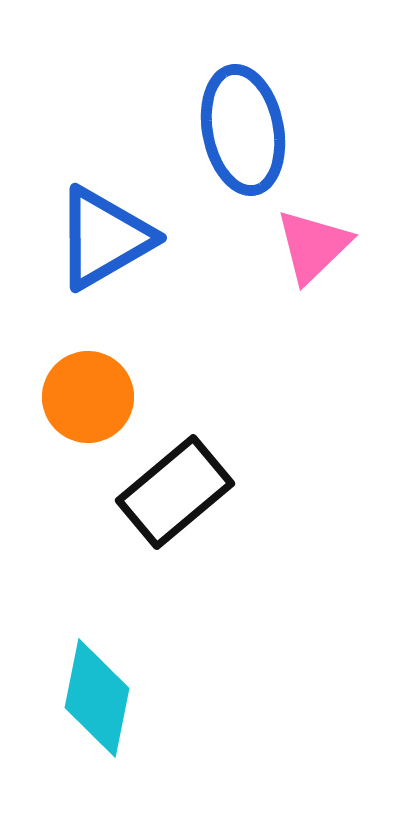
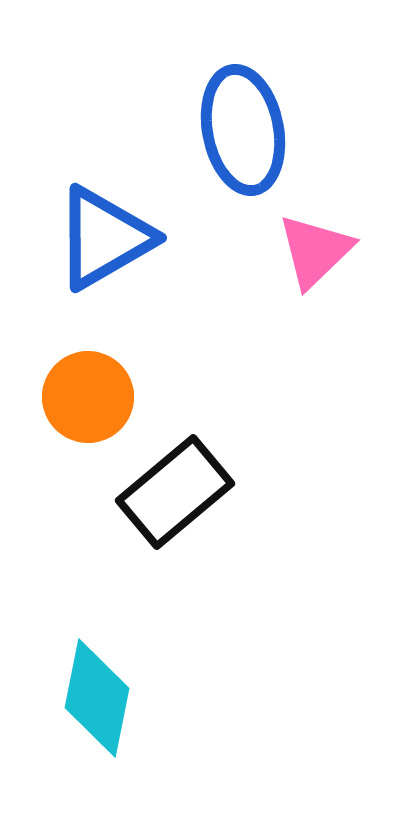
pink triangle: moved 2 px right, 5 px down
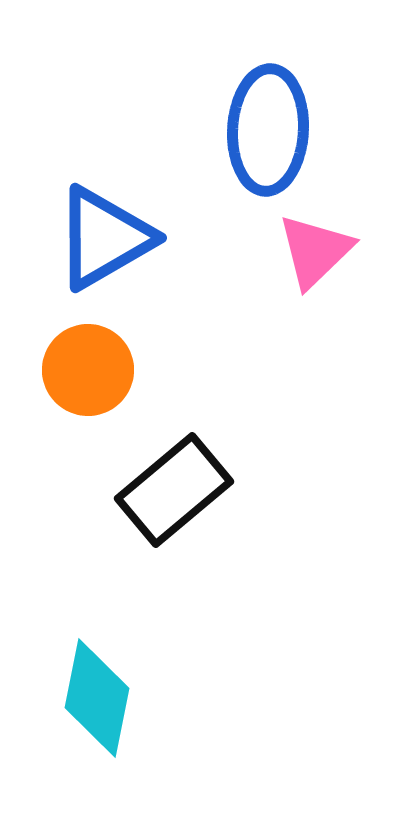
blue ellipse: moved 25 px right; rotated 14 degrees clockwise
orange circle: moved 27 px up
black rectangle: moved 1 px left, 2 px up
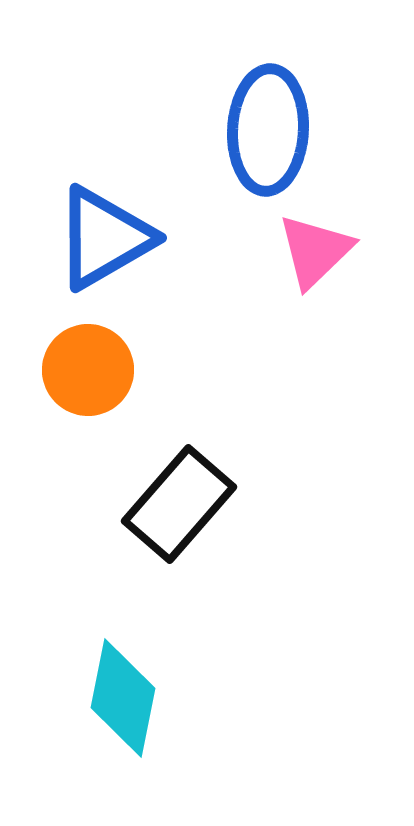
black rectangle: moved 5 px right, 14 px down; rotated 9 degrees counterclockwise
cyan diamond: moved 26 px right
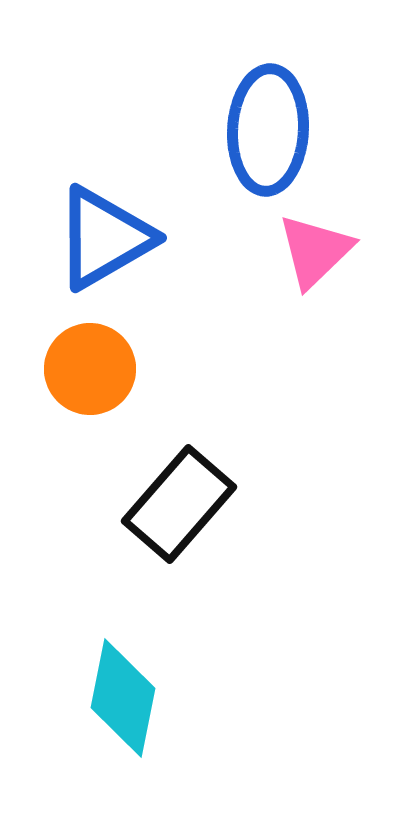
orange circle: moved 2 px right, 1 px up
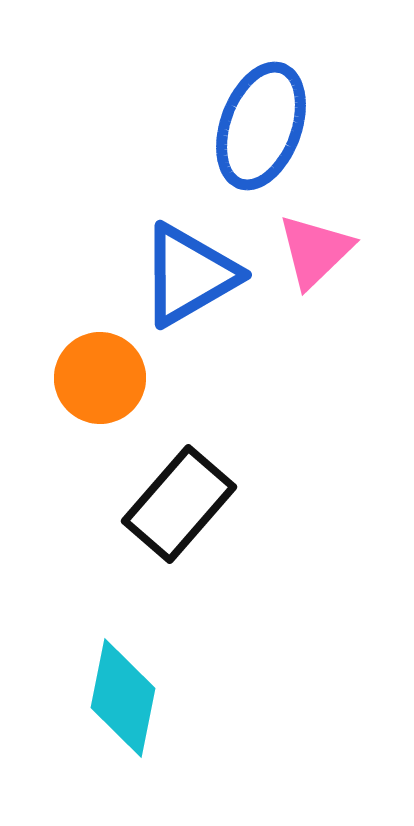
blue ellipse: moved 7 px left, 4 px up; rotated 17 degrees clockwise
blue triangle: moved 85 px right, 37 px down
orange circle: moved 10 px right, 9 px down
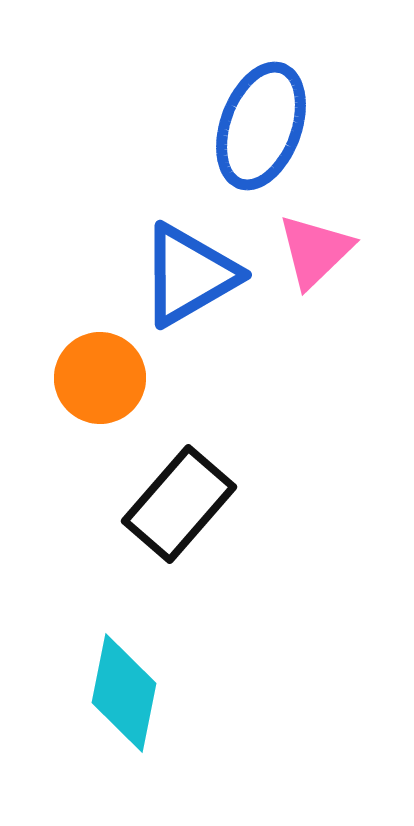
cyan diamond: moved 1 px right, 5 px up
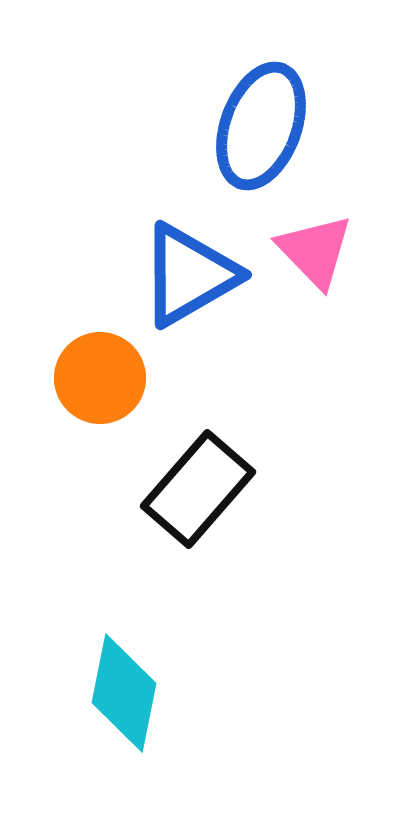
pink triangle: rotated 30 degrees counterclockwise
black rectangle: moved 19 px right, 15 px up
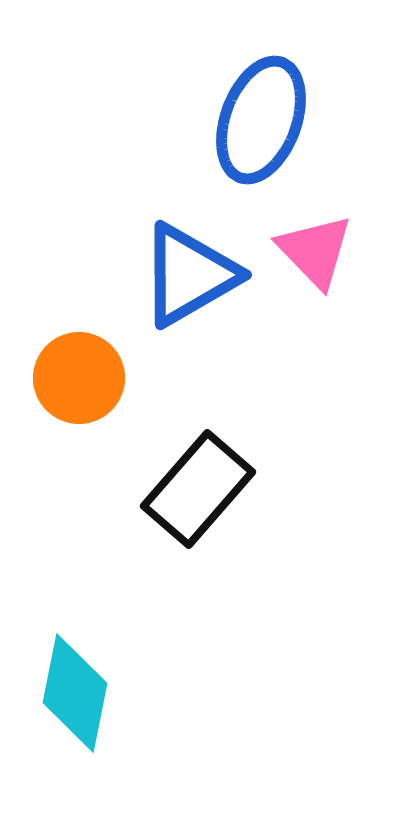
blue ellipse: moved 6 px up
orange circle: moved 21 px left
cyan diamond: moved 49 px left
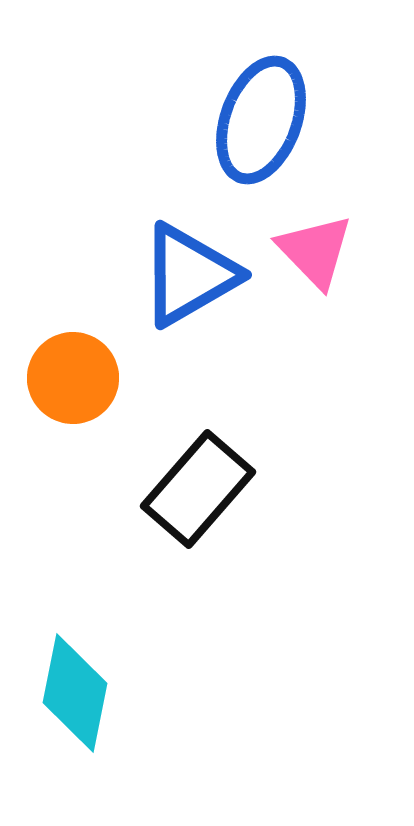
orange circle: moved 6 px left
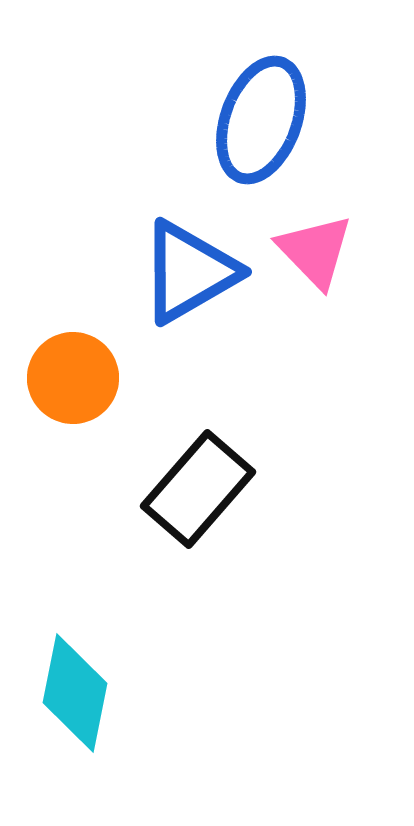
blue triangle: moved 3 px up
